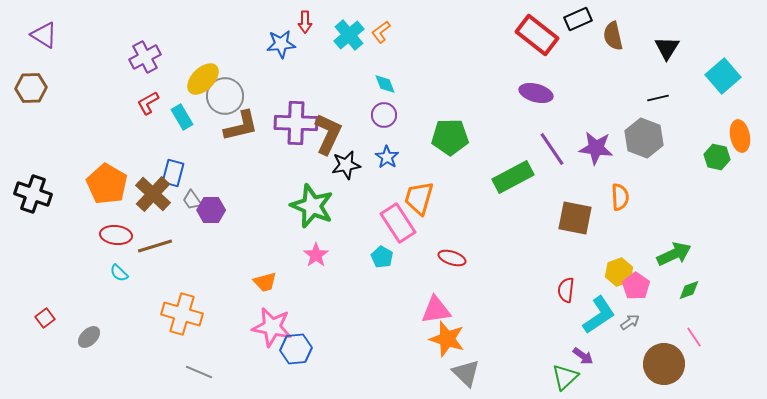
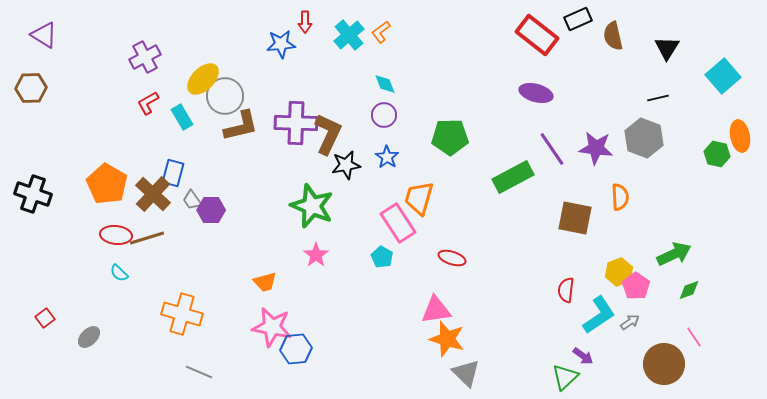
green hexagon at (717, 157): moved 3 px up
brown line at (155, 246): moved 8 px left, 8 px up
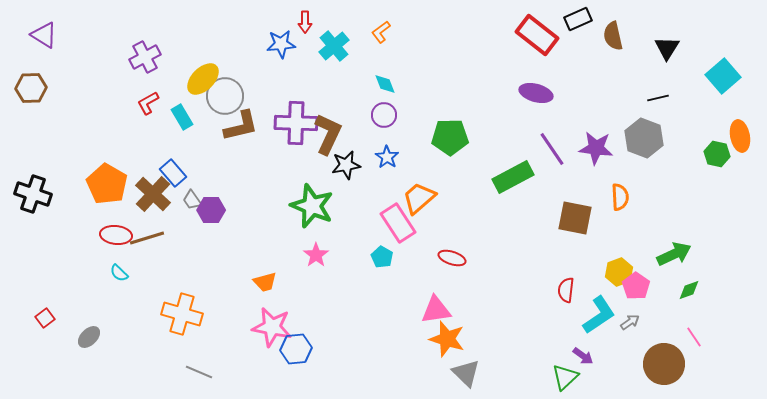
cyan cross at (349, 35): moved 15 px left, 11 px down
blue rectangle at (173, 173): rotated 56 degrees counterclockwise
orange trapezoid at (419, 198): rotated 33 degrees clockwise
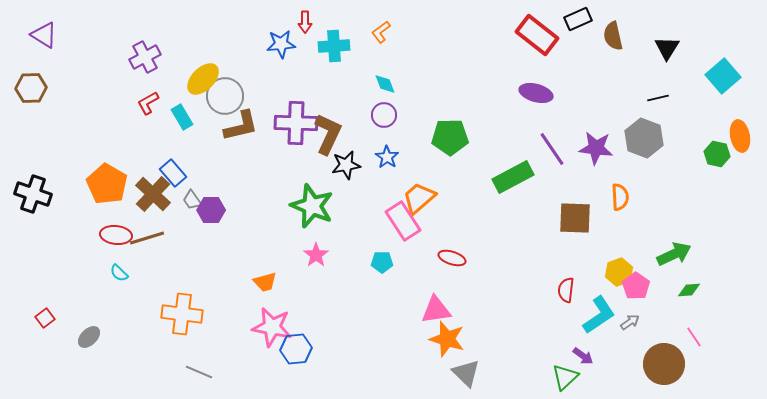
cyan cross at (334, 46): rotated 36 degrees clockwise
brown square at (575, 218): rotated 9 degrees counterclockwise
pink rectangle at (398, 223): moved 5 px right, 2 px up
cyan pentagon at (382, 257): moved 5 px down; rotated 30 degrees counterclockwise
green diamond at (689, 290): rotated 15 degrees clockwise
orange cross at (182, 314): rotated 9 degrees counterclockwise
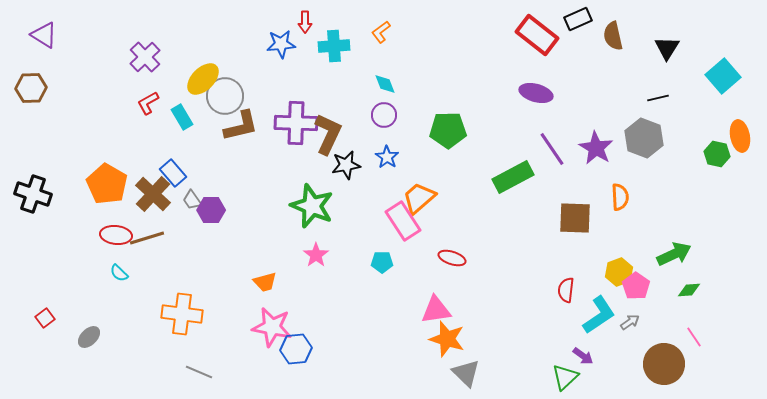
purple cross at (145, 57): rotated 16 degrees counterclockwise
green pentagon at (450, 137): moved 2 px left, 7 px up
purple star at (596, 148): rotated 24 degrees clockwise
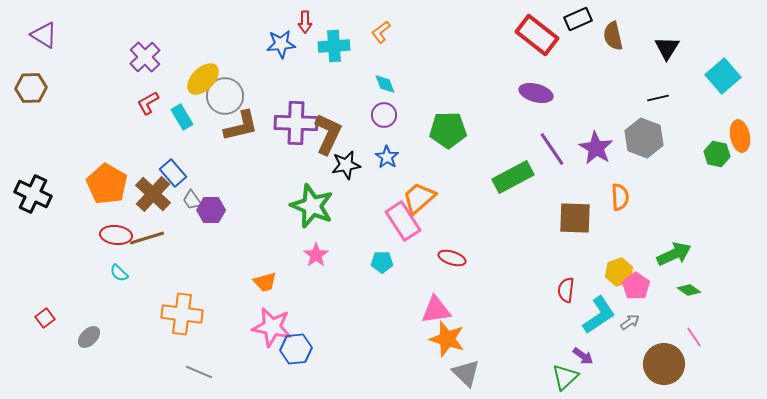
black cross at (33, 194): rotated 6 degrees clockwise
green diamond at (689, 290): rotated 40 degrees clockwise
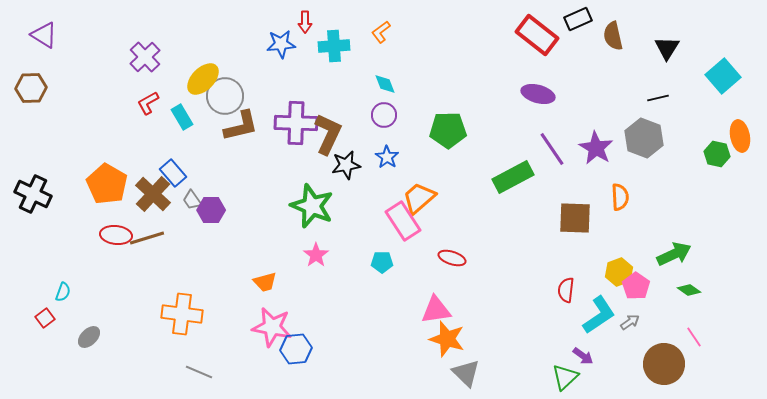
purple ellipse at (536, 93): moved 2 px right, 1 px down
cyan semicircle at (119, 273): moved 56 px left, 19 px down; rotated 114 degrees counterclockwise
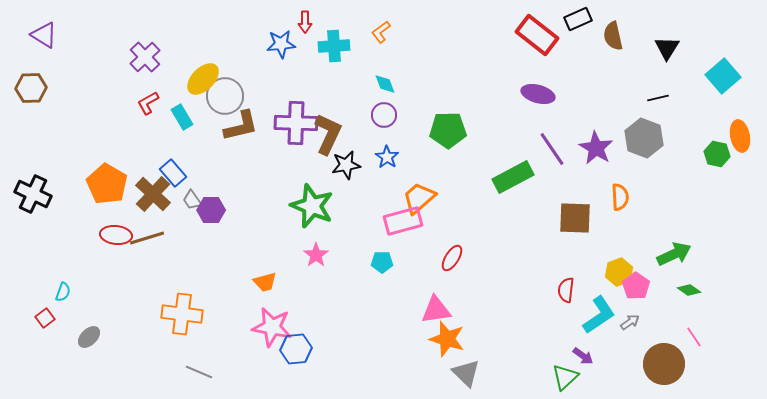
pink rectangle at (403, 221): rotated 72 degrees counterclockwise
red ellipse at (452, 258): rotated 76 degrees counterclockwise
